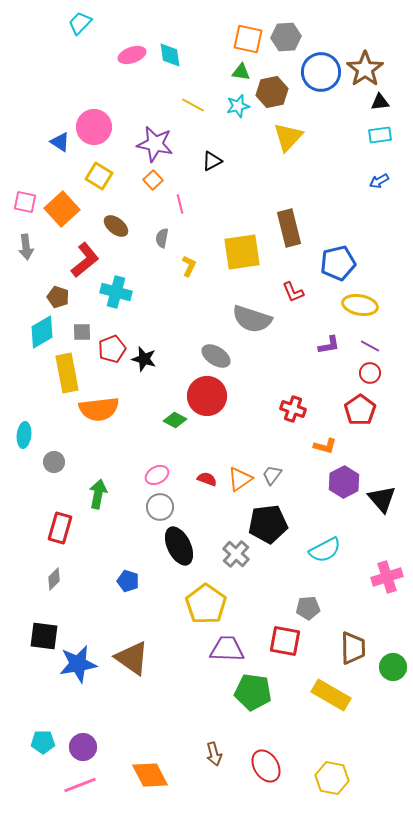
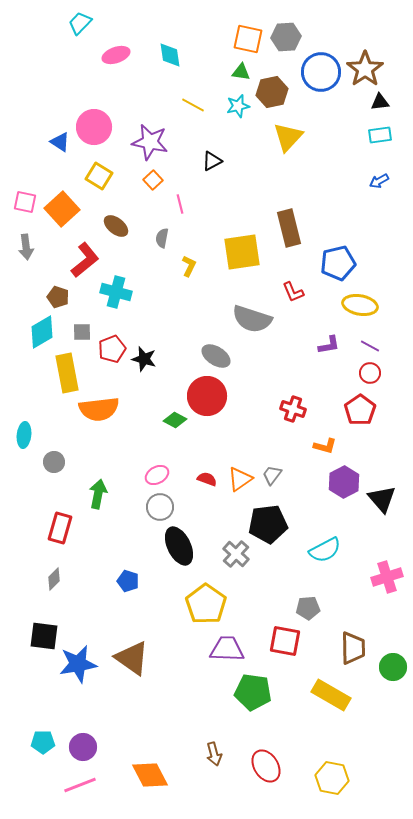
pink ellipse at (132, 55): moved 16 px left
purple star at (155, 144): moved 5 px left, 2 px up
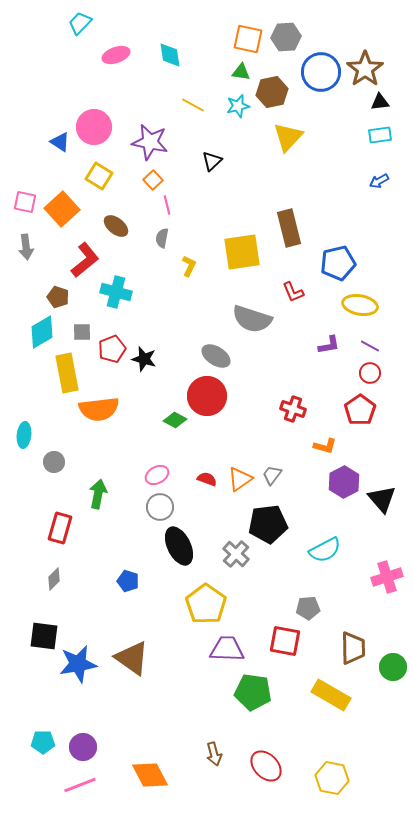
black triangle at (212, 161): rotated 15 degrees counterclockwise
pink line at (180, 204): moved 13 px left, 1 px down
red ellipse at (266, 766): rotated 12 degrees counterclockwise
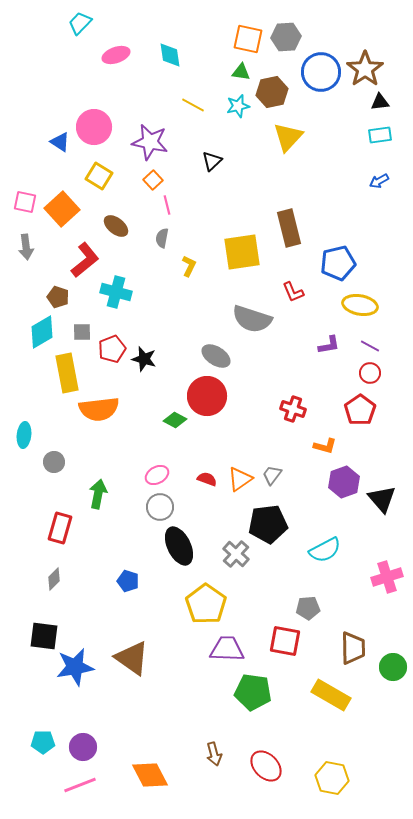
purple hexagon at (344, 482): rotated 8 degrees clockwise
blue star at (78, 664): moved 3 px left, 3 px down
